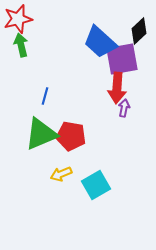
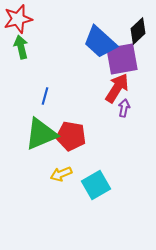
black diamond: moved 1 px left
green arrow: moved 2 px down
red arrow: rotated 152 degrees counterclockwise
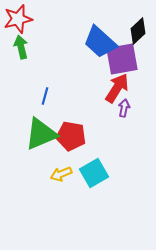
cyan square: moved 2 px left, 12 px up
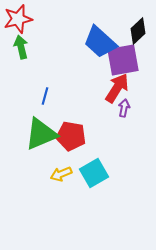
purple square: moved 1 px right, 1 px down
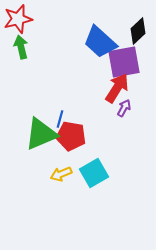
purple square: moved 1 px right, 2 px down
blue line: moved 15 px right, 23 px down
purple arrow: rotated 18 degrees clockwise
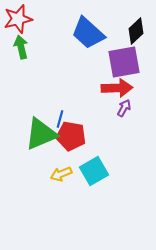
black diamond: moved 2 px left
blue trapezoid: moved 12 px left, 9 px up
red arrow: rotated 56 degrees clockwise
cyan square: moved 2 px up
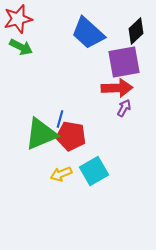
green arrow: rotated 130 degrees clockwise
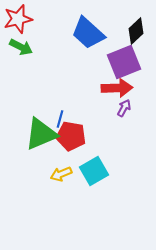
purple square: rotated 12 degrees counterclockwise
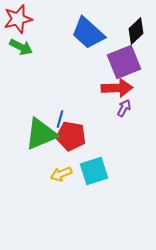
cyan square: rotated 12 degrees clockwise
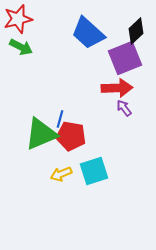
purple square: moved 1 px right, 4 px up
purple arrow: rotated 66 degrees counterclockwise
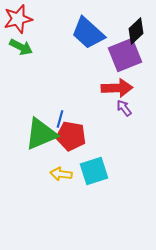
purple square: moved 3 px up
yellow arrow: rotated 30 degrees clockwise
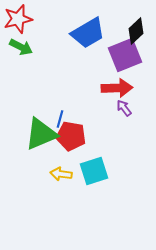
blue trapezoid: rotated 72 degrees counterclockwise
